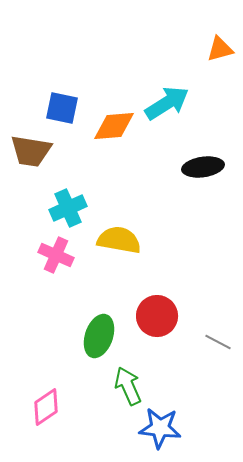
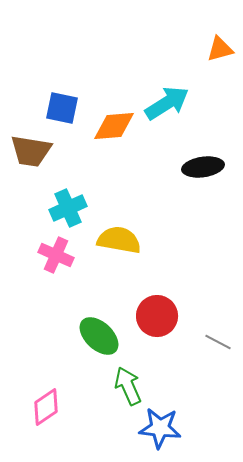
green ellipse: rotated 66 degrees counterclockwise
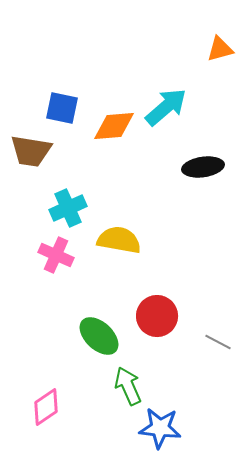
cyan arrow: moved 1 px left, 4 px down; rotated 9 degrees counterclockwise
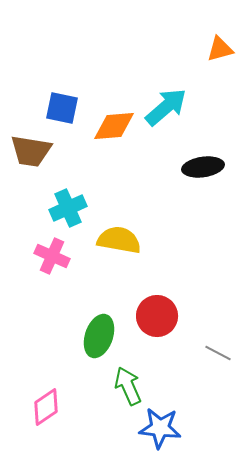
pink cross: moved 4 px left, 1 px down
green ellipse: rotated 66 degrees clockwise
gray line: moved 11 px down
